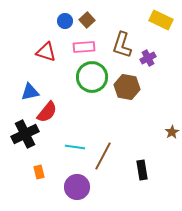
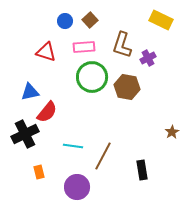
brown square: moved 3 px right
cyan line: moved 2 px left, 1 px up
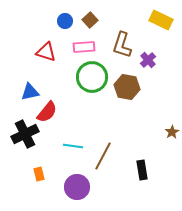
purple cross: moved 2 px down; rotated 14 degrees counterclockwise
orange rectangle: moved 2 px down
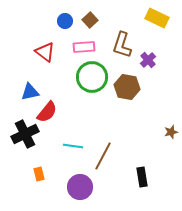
yellow rectangle: moved 4 px left, 2 px up
red triangle: moved 1 px left; rotated 20 degrees clockwise
brown star: moved 1 px left; rotated 16 degrees clockwise
black rectangle: moved 7 px down
purple circle: moved 3 px right
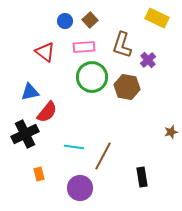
cyan line: moved 1 px right, 1 px down
purple circle: moved 1 px down
